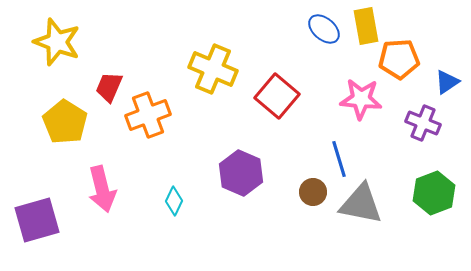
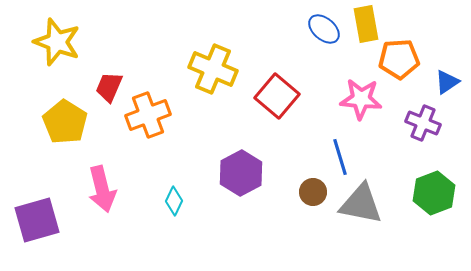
yellow rectangle: moved 2 px up
blue line: moved 1 px right, 2 px up
purple hexagon: rotated 9 degrees clockwise
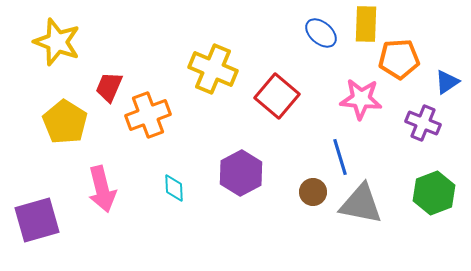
yellow rectangle: rotated 12 degrees clockwise
blue ellipse: moved 3 px left, 4 px down
cyan diamond: moved 13 px up; rotated 28 degrees counterclockwise
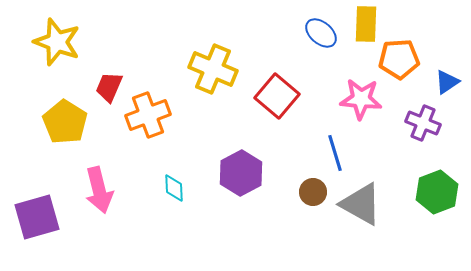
blue line: moved 5 px left, 4 px up
pink arrow: moved 3 px left, 1 px down
green hexagon: moved 3 px right, 1 px up
gray triangle: rotated 18 degrees clockwise
purple square: moved 3 px up
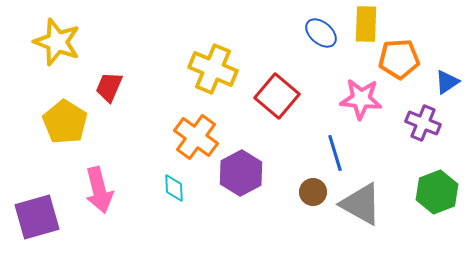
orange cross: moved 48 px right, 22 px down; rotated 33 degrees counterclockwise
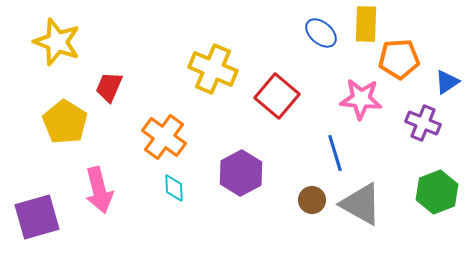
orange cross: moved 32 px left
brown circle: moved 1 px left, 8 px down
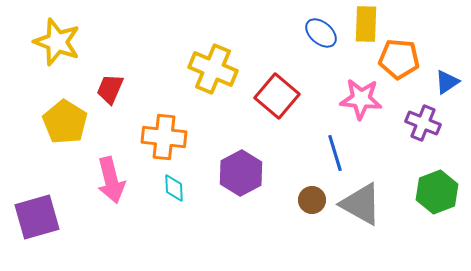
orange pentagon: rotated 9 degrees clockwise
red trapezoid: moved 1 px right, 2 px down
orange cross: rotated 30 degrees counterclockwise
pink arrow: moved 12 px right, 10 px up
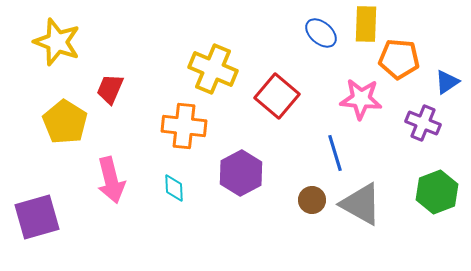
orange cross: moved 20 px right, 11 px up
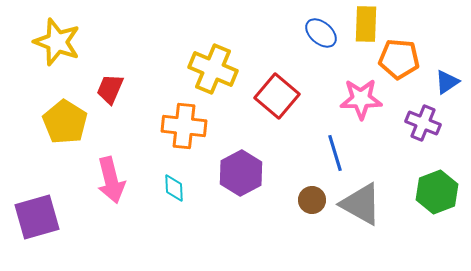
pink star: rotated 6 degrees counterclockwise
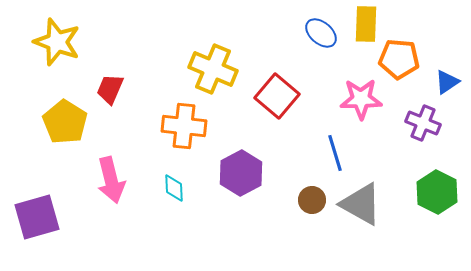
green hexagon: rotated 12 degrees counterclockwise
